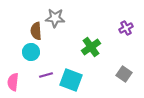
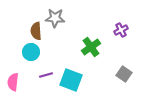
purple cross: moved 5 px left, 2 px down
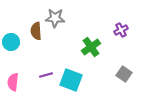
cyan circle: moved 20 px left, 10 px up
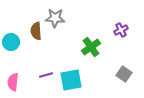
cyan square: rotated 30 degrees counterclockwise
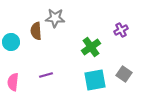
cyan square: moved 24 px right
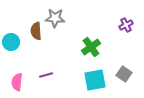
purple cross: moved 5 px right, 5 px up
pink semicircle: moved 4 px right
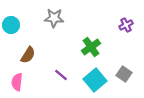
gray star: moved 1 px left
brown semicircle: moved 8 px left, 24 px down; rotated 144 degrees counterclockwise
cyan circle: moved 17 px up
purple line: moved 15 px right; rotated 56 degrees clockwise
cyan square: rotated 30 degrees counterclockwise
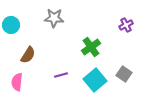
purple line: rotated 56 degrees counterclockwise
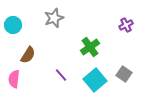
gray star: rotated 24 degrees counterclockwise
cyan circle: moved 2 px right
green cross: moved 1 px left
purple line: rotated 64 degrees clockwise
pink semicircle: moved 3 px left, 3 px up
